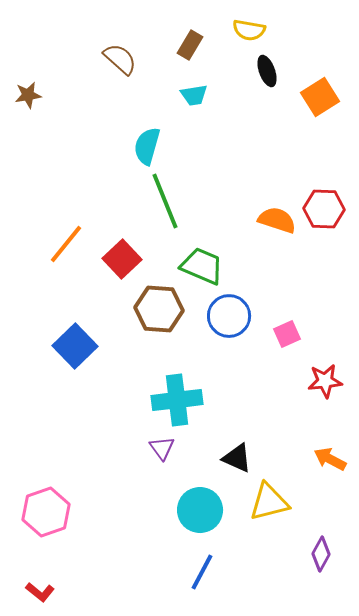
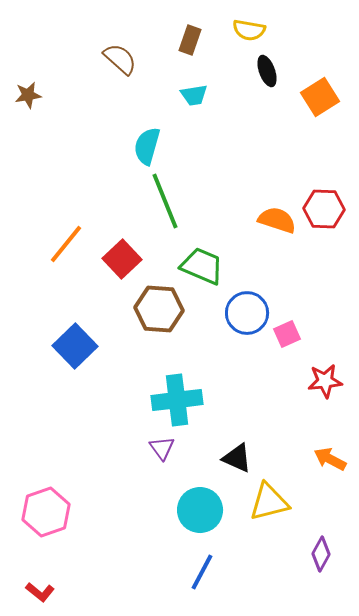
brown rectangle: moved 5 px up; rotated 12 degrees counterclockwise
blue circle: moved 18 px right, 3 px up
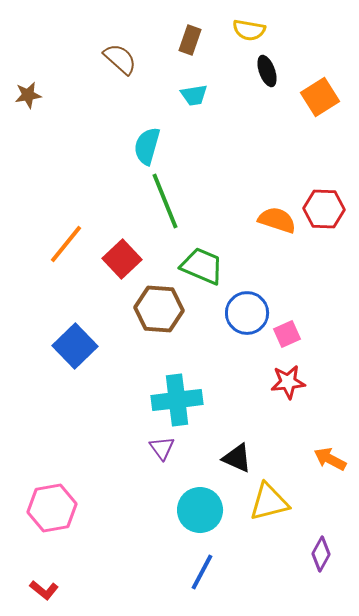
red star: moved 37 px left, 1 px down
pink hexagon: moved 6 px right, 4 px up; rotated 9 degrees clockwise
red L-shape: moved 4 px right, 2 px up
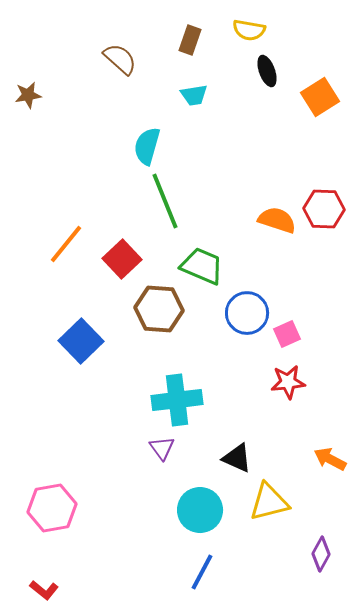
blue square: moved 6 px right, 5 px up
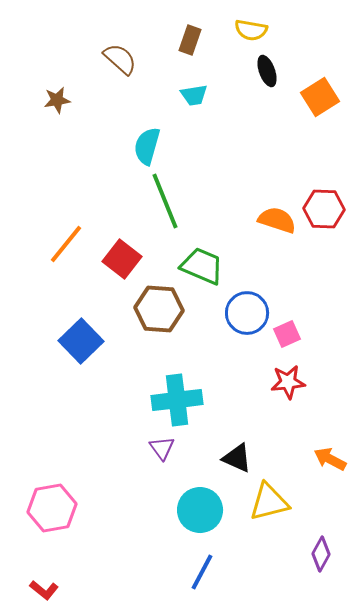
yellow semicircle: moved 2 px right
brown star: moved 29 px right, 5 px down
red square: rotated 9 degrees counterclockwise
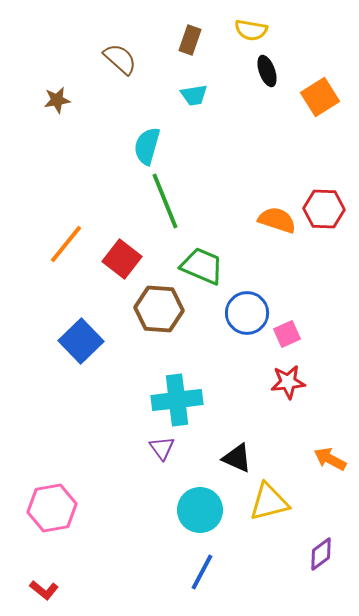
purple diamond: rotated 24 degrees clockwise
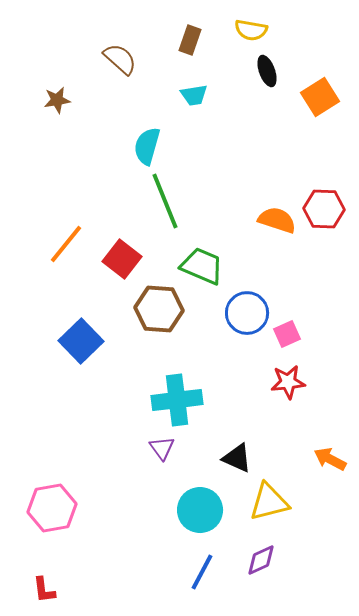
purple diamond: moved 60 px left, 6 px down; rotated 12 degrees clockwise
red L-shape: rotated 44 degrees clockwise
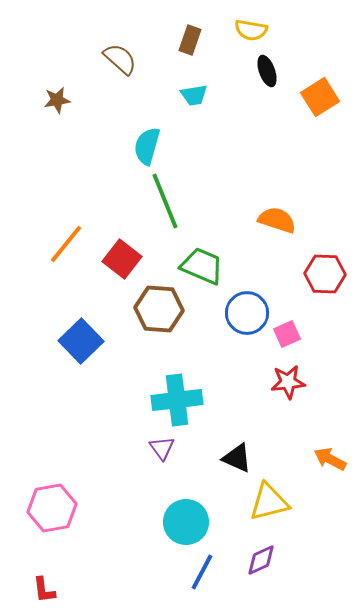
red hexagon: moved 1 px right, 65 px down
cyan circle: moved 14 px left, 12 px down
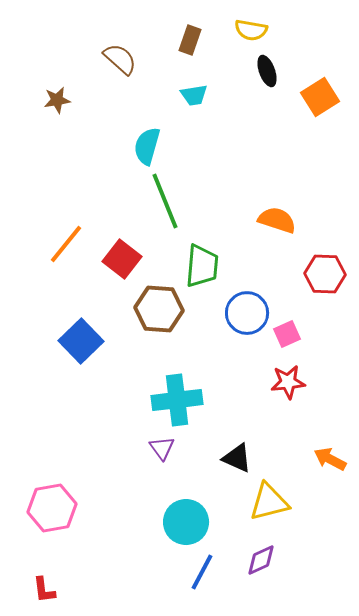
green trapezoid: rotated 72 degrees clockwise
